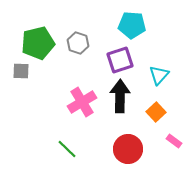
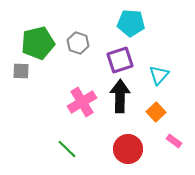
cyan pentagon: moved 1 px left, 2 px up
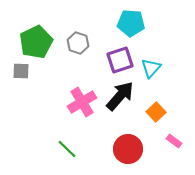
green pentagon: moved 2 px left, 1 px up; rotated 12 degrees counterclockwise
cyan triangle: moved 8 px left, 7 px up
black arrow: rotated 40 degrees clockwise
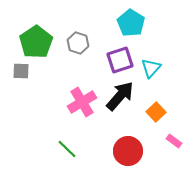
cyan pentagon: rotated 28 degrees clockwise
green pentagon: rotated 8 degrees counterclockwise
red circle: moved 2 px down
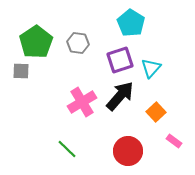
gray hexagon: rotated 10 degrees counterclockwise
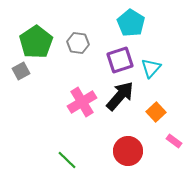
gray square: rotated 30 degrees counterclockwise
green line: moved 11 px down
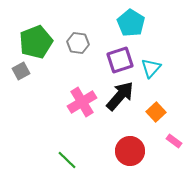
green pentagon: rotated 12 degrees clockwise
red circle: moved 2 px right
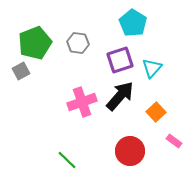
cyan pentagon: moved 2 px right
green pentagon: moved 1 px left, 1 px down
cyan triangle: moved 1 px right
pink cross: rotated 12 degrees clockwise
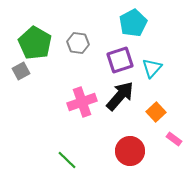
cyan pentagon: rotated 12 degrees clockwise
green pentagon: rotated 20 degrees counterclockwise
pink rectangle: moved 2 px up
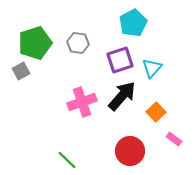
green pentagon: rotated 24 degrees clockwise
black arrow: moved 2 px right
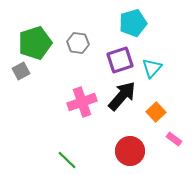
cyan pentagon: rotated 12 degrees clockwise
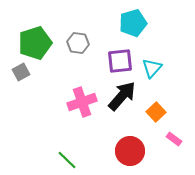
purple square: moved 1 px down; rotated 12 degrees clockwise
gray square: moved 1 px down
